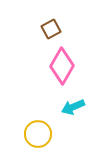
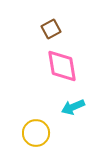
pink diamond: rotated 39 degrees counterclockwise
yellow circle: moved 2 px left, 1 px up
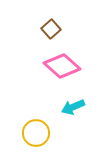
brown square: rotated 12 degrees counterclockwise
pink diamond: rotated 39 degrees counterclockwise
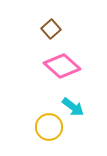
cyan arrow: rotated 120 degrees counterclockwise
yellow circle: moved 13 px right, 6 px up
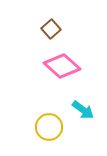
cyan arrow: moved 10 px right, 3 px down
